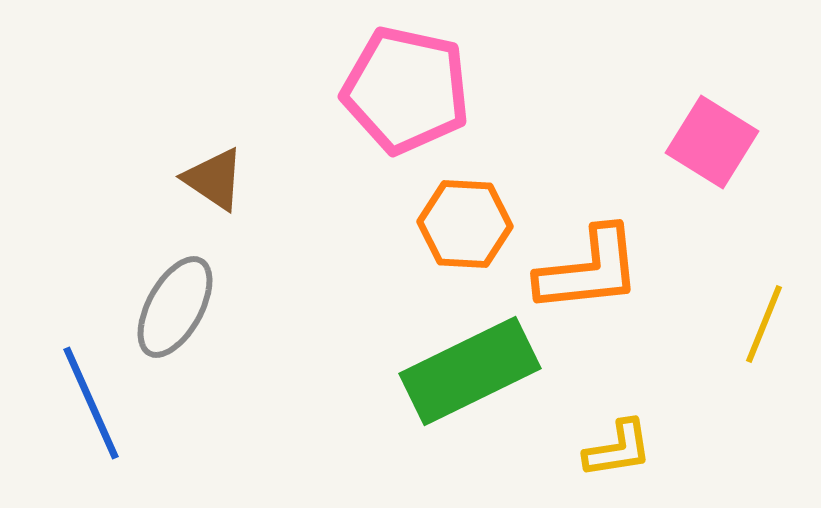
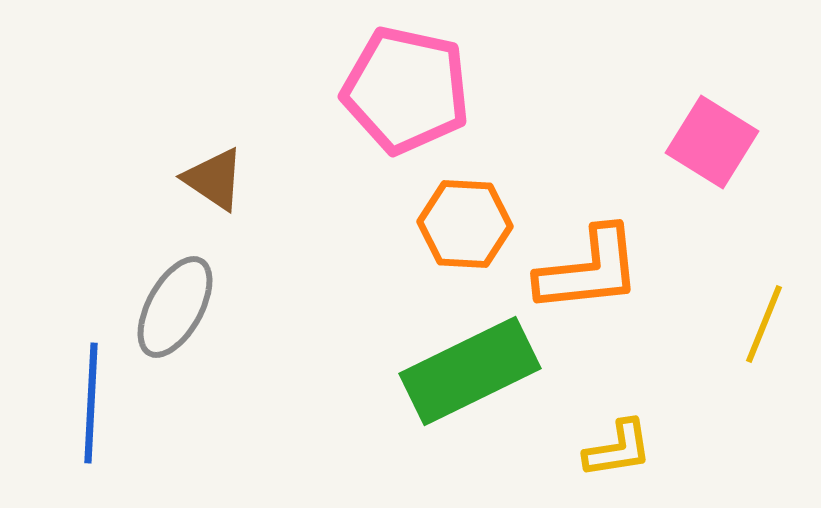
blue line: rotated 27 degrees clockwise
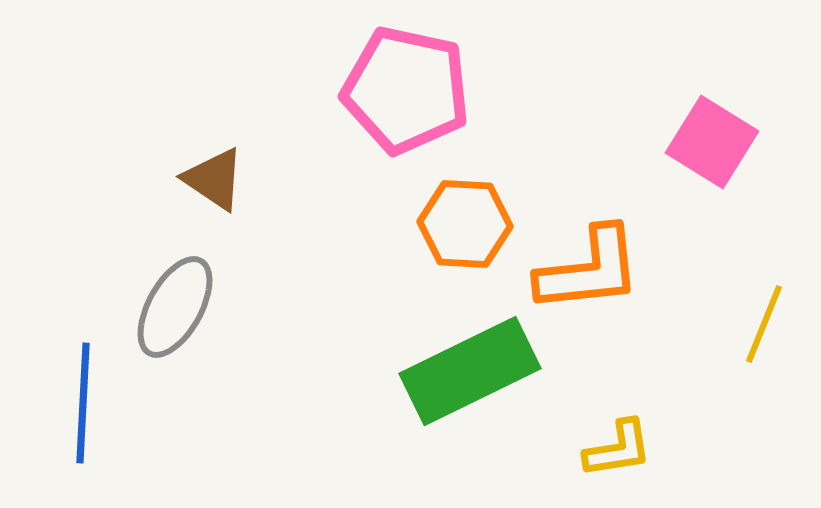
blue line: moved 8 px left
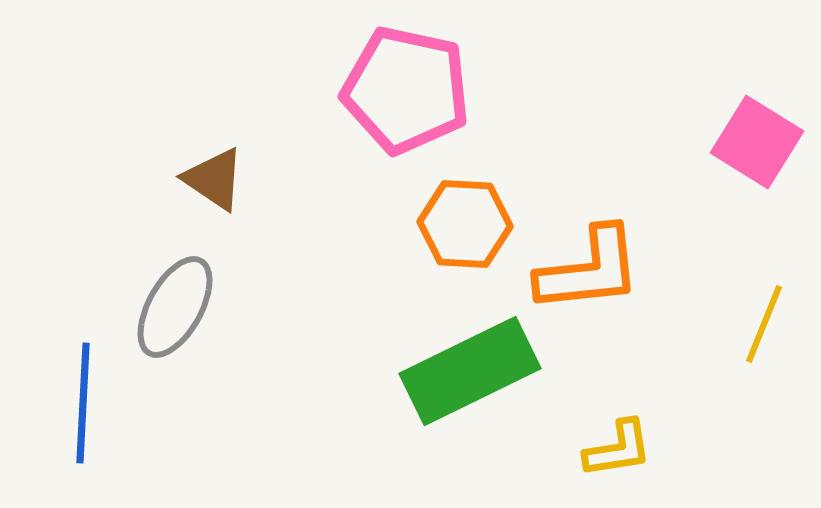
pink square: moved 45 px right
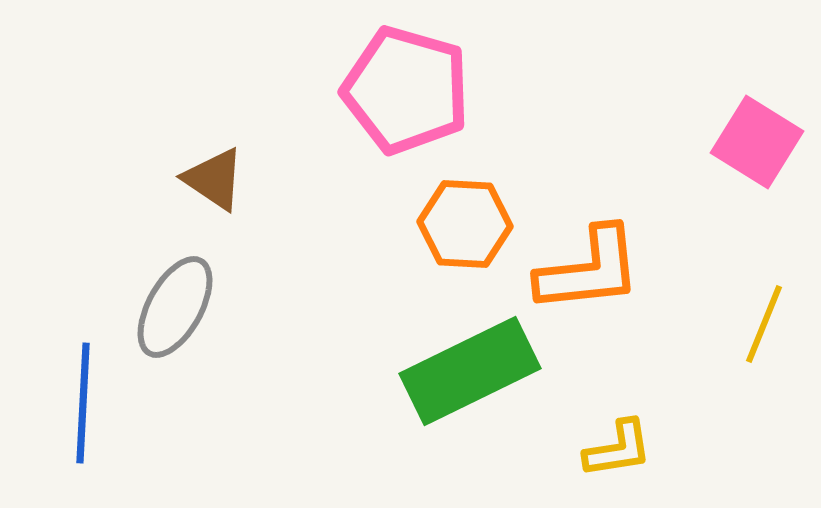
pink pentagon: rotated 4 degrees clockwise
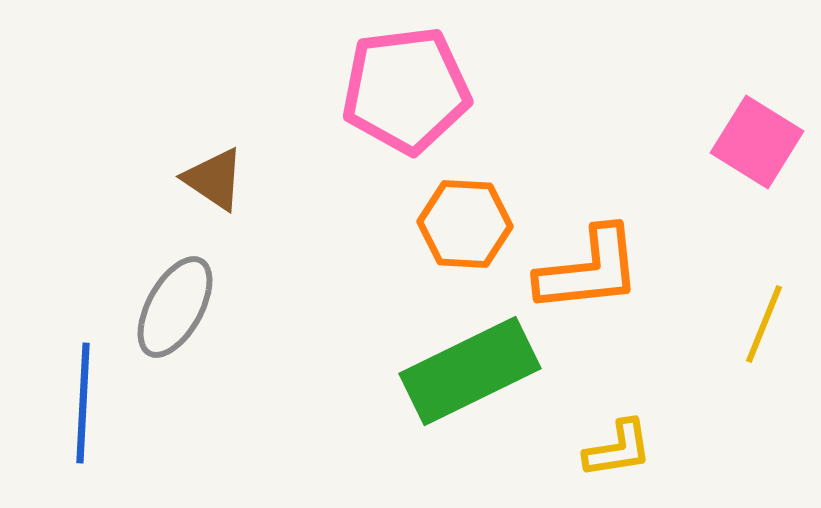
pink pentagon: rotated 23 degrees counterclockwise
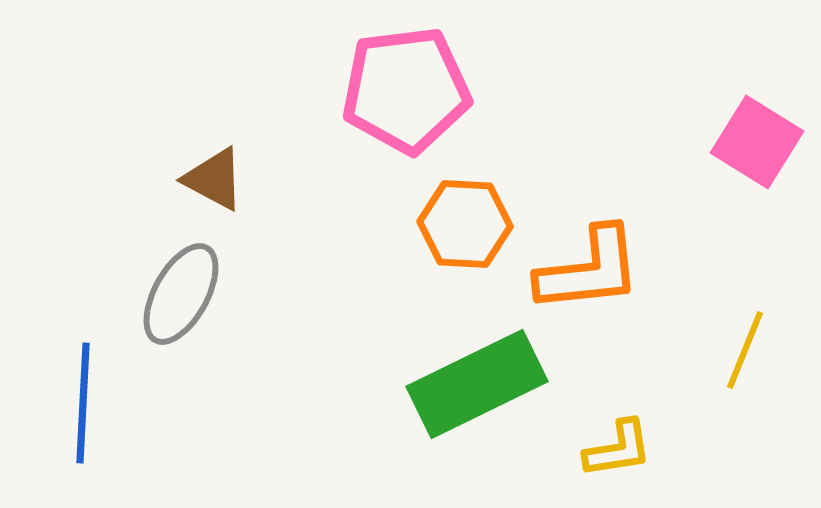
brown triangle: rotated 6 degrees counterclockwise
gray ellipse: moved 6 px right, 13 px up
yellow line: moved 19 px left, 26 px down
green rectangle: moved 7 px right, 13 px down
